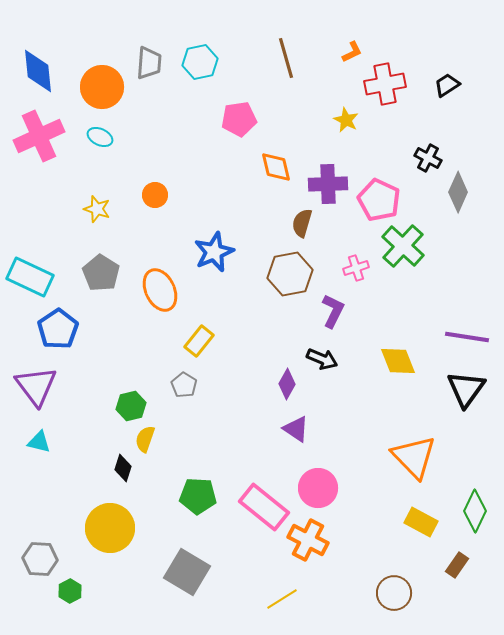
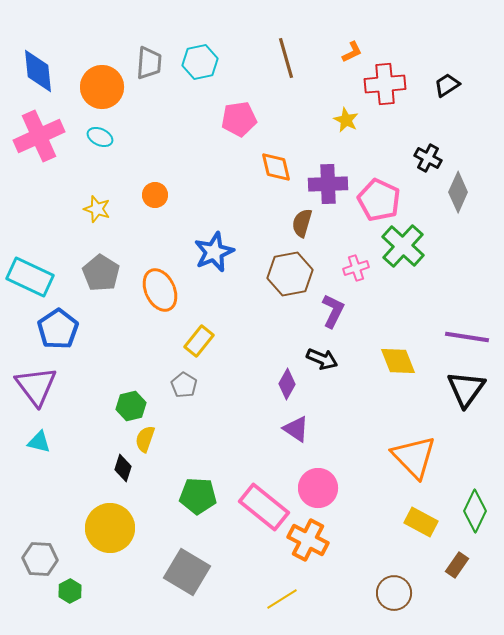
red cross at (385, 84): rotated 6 degrees clockwise
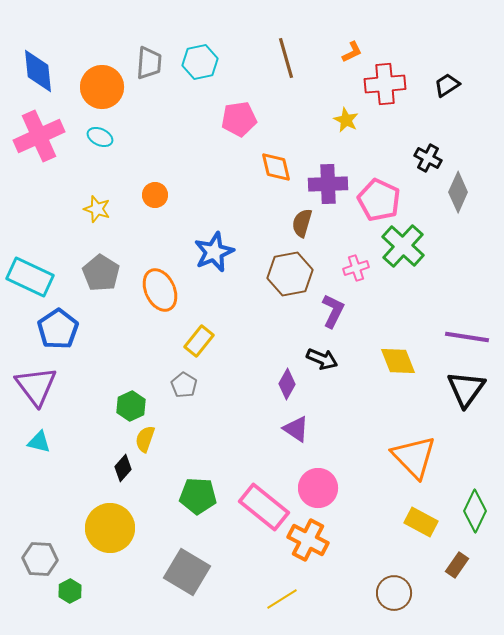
green hexagon at (131, 406): rotated 12 degrees counterclockwise
black diamond at (123, 468): rotated 24 degrees clockwise
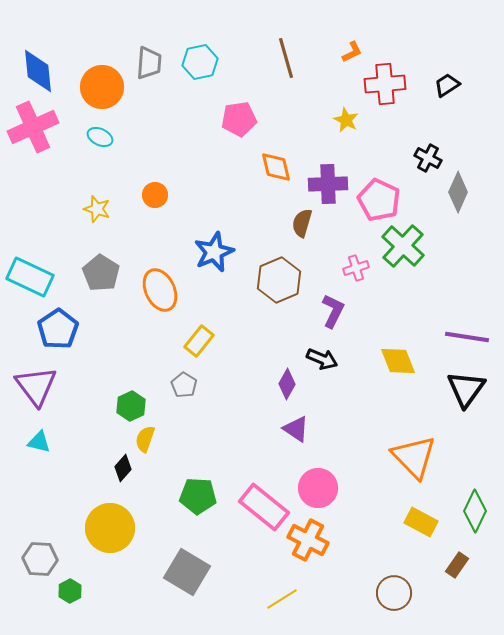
pink cross at (39, 136): moved 6 px left, 9 px up
brown hexagon at (290, 274): moved 11 px left, 6 px down; rotated 12 degrees counterclockwise
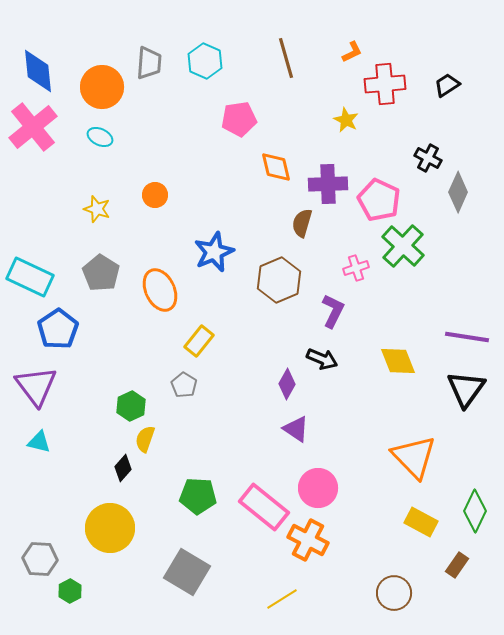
cyan hexagon at (200, 62): moved 5 px right, 1 px up; rotated 24 degrees counterclockwise
pink cross at (33, 127): rotated 15 degrees counterclockwise
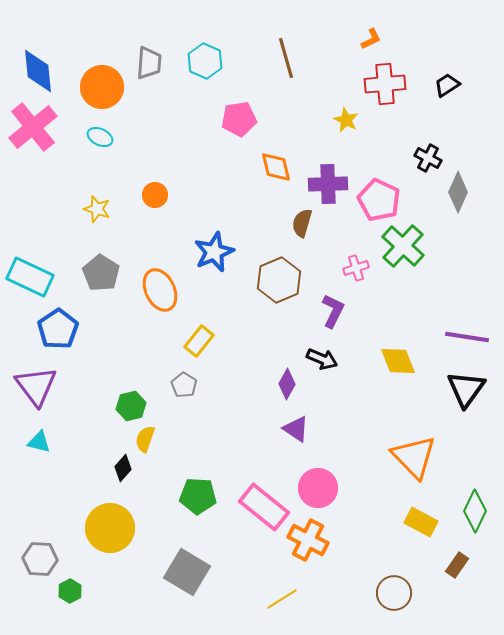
orange L-shape at (352, 52): moved 19 px right, 13 px up
green hexagon at (131, 406): rotated 12 degrees clockwise
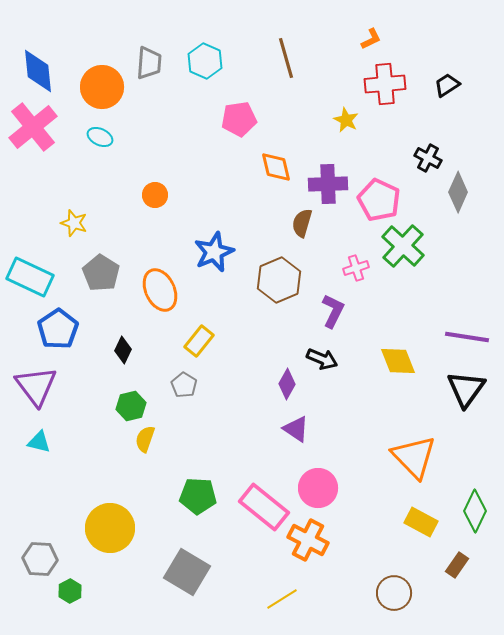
yellow star at (97, 209): moved 23 px left, 14 px down
black diamond at (123, 468): moved 118 px up; rotated 16 degrees counterclockwise
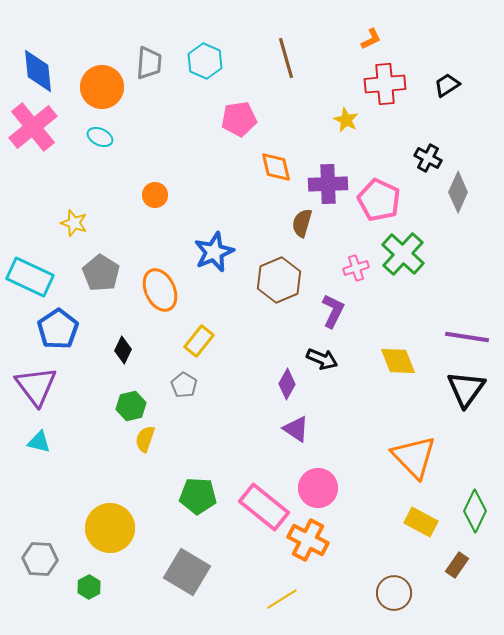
green cross at (403, 246): moved 8 px down
green hexagon at (70, 591): moved 19 px right, 4 px up
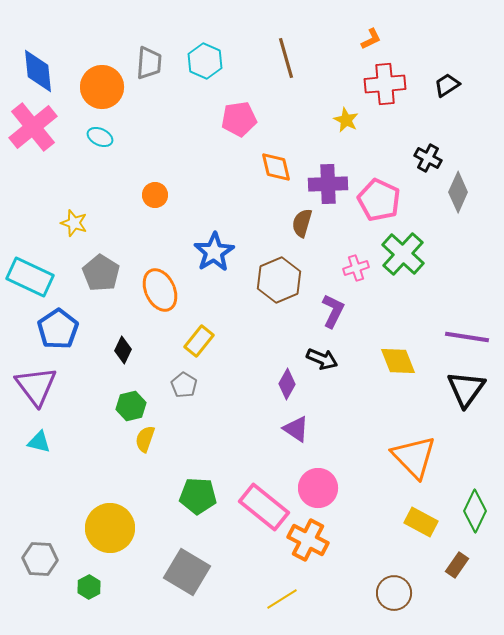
blue star at (214, 252): rotated 9 degrees counterclockwise
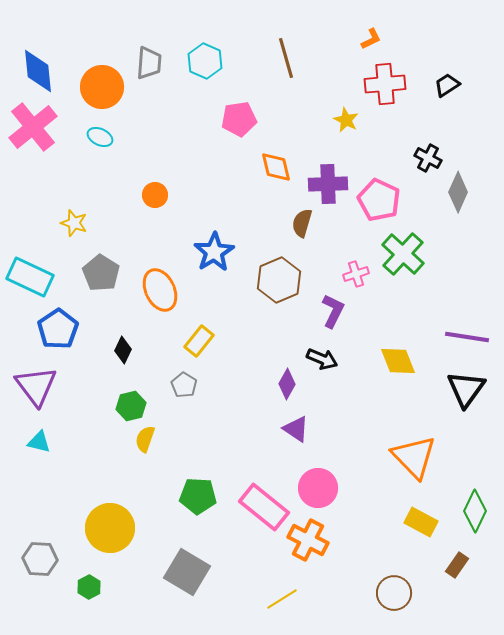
pink cross at (356, 268): moved 6 px down
